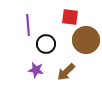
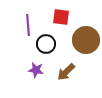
red square: moved 9 px left
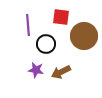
brown circle: moved 2 px left, 4 px up
brown arrow: moved 5 px left; rotated 18 degrees clockwise
